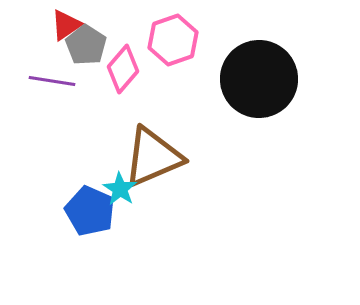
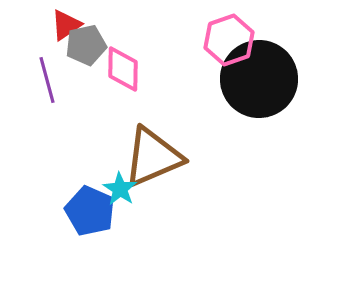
pink hexagon: moved 56 px right
gray pentagon: rotated 27 degrees clockwise
pink diamond: rotated 39 degrees counterclockwise
purple line: moved 5 px left, 1 px up; rotated 66 degrees clockwise
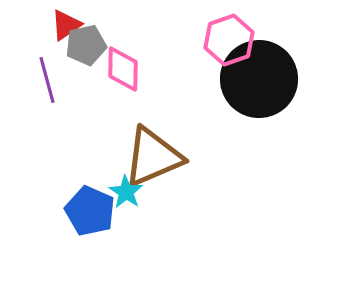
cyan star: moved 6 px right, 3 px down
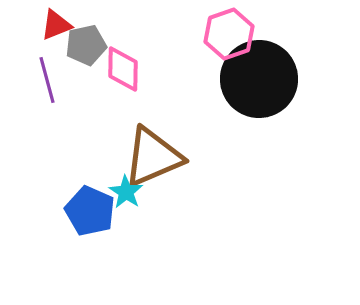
red triangle: moved 10 px left; rotated 12 degrees clockwise
pink hexagon: moved 6 px up
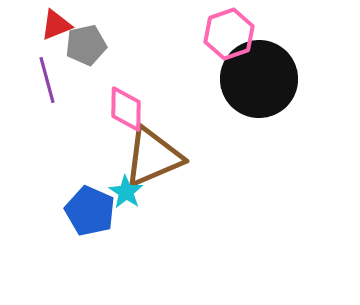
pink diamond: moved 3 px right, 40 px down
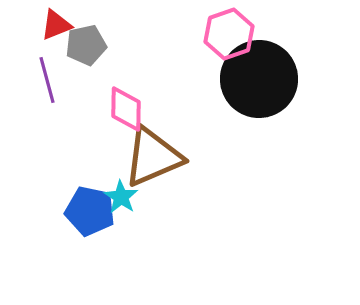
cyan star: moved 5 px left, 5 px down
blue pentagon: rotated 12 degrees counterclockwise
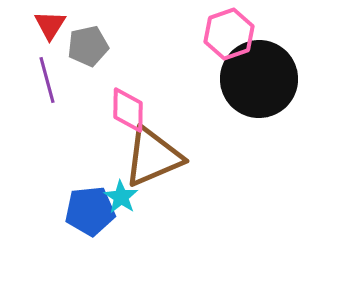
red triangle: moved 6 px left; rotated 36 degrees counterclockwise
gray pentagon: moved 2 px right, 1 px down
pink diamond: moved 2 px right, 1 px down
blue pentagon: rotated 18 degrees counterclockwise
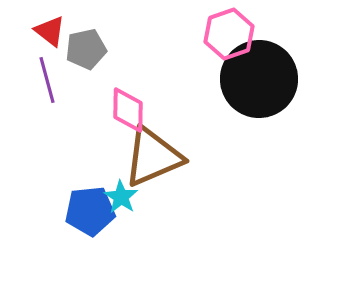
red triangle: moved 6 px down; rotated 24 degrees counterclockwise
gray pentagon: moved 2 px left, 3 px down
